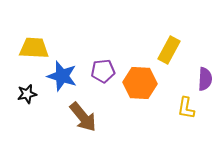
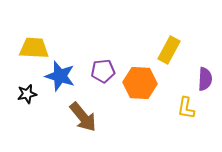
blue star: moved 2 px left
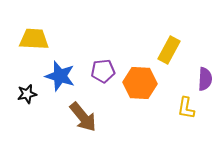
yellow trapezoid: moved 9 px up
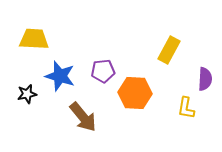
orange hexagon: moved 5 px left, 10 px down
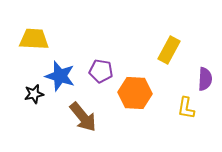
purple pentagon: moved 2 px left; rotated 15 degrees clockwise
black star: moved 7 px right
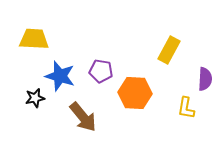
black star: moved 1 px right, 4 px down
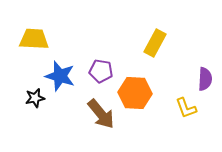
yellow rectangle: moved 14 px left, 7 px up
yellow L-shape: rotated 30 degrees counterclockwise
brown arrow: moved 18 px right, 3 px up
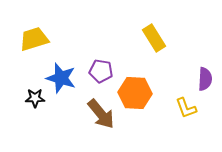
yellow trapezoid: rotated 20 degrees counterclockwise
yellow rectangle: moved 1 px left, 5 px up; rotated 60 degrees counterclockwise
blue star: moved 1 px right, 2 px down
black star: rotated 12 degrees clockwise
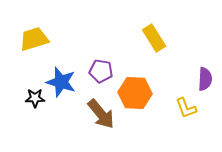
blue star: moved 4 px down
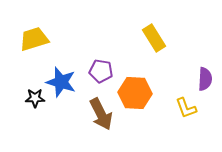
brown arrow: rotated 12 degrees clockwise
